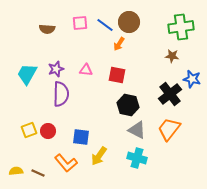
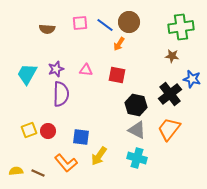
black hexagon: moved 8 px right
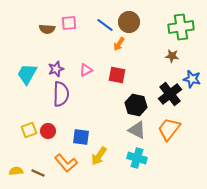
pink square: moved 11 px left
pink triangle: rotated 32 degrees counterclockwise
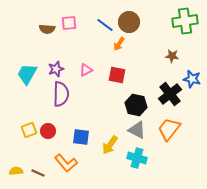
green cross: moved 4 px right, 6 px up
yellow arrow: moved 11 px right, 11 px up
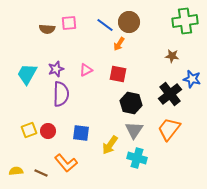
red square: moved 1 px right, 1 px up
black hexagon: moved 5 px left, 2 px up
gray triangle: moved 3 px left; rotated 36 degrees clockwise
blue square: moved 4 px up
brown line: moved 3 px right
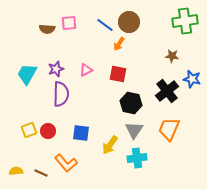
black cross: moved 3 px left, 3 px up
orange trapezoid: rotated 15 degrees counterclockwise
cyan cross: rotated 24 degrees counterclockwise
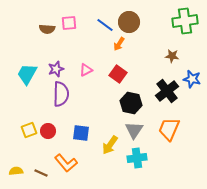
red square: rotated 24 degrees clockwise
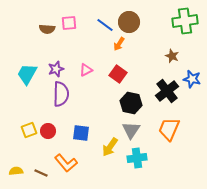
brown star: rotated 16 degrees clockwise
gray triangle: moved 3 px left
yellow arrow: moved 2 px down
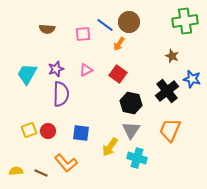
pink square: moved 14 px right, 11 px down
orange trapezoid: moved 1 px right, 1 px down
cyan cross: rotated 24 degrees clockwise
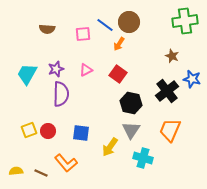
cyan cross: moved 6 px right
